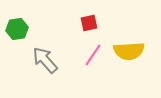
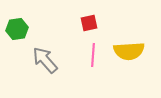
pink line: rotated 30 degrees counterclockwise
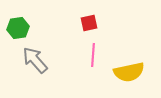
green hexagon: moved 1 px right, 1 px up
yellow semicircle: moved 21 px down; rotated 8 degrees counterclockwise
gray arrow: moved 10 px left
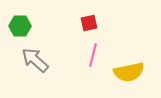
green hexagon: moved 2 px right, 2 px up; rotated 10 degrees clockwise
pink line: rotated 10 degrees clockwise
gray arrow: rotated 8 degrees counterclockwise
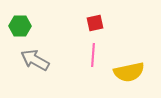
red square: moved 6 px right
pink line: rotated 10 degrees counterclockwise
gray arrow: rotated 12 degrees counterclockwise
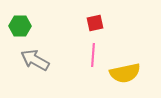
yellow semicircle: moved 4 px left, 1 px down
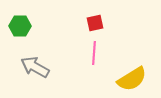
pink line: moved 1 px right, 2 px up
gray arrow: moved 7 px down
yellow semicircle: moved 7 px right, 6 px down; rotated 20 degrees counterclockwise
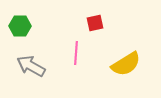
pink line: moved 18 px left
gray arrow: moved 4 px left, 1 px up
yellow semicircle: moved 6 px left, 15 px up
